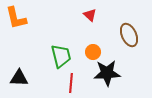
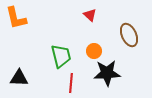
orange circle: moved 1 px right, 1 px up
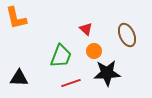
red triangle: moved 4 px left, 14 px down
brown ellipse: moved 2 px left
green trapezoid: rotated 35 degrees clockwise
red line: rotated 66 degrees clockwise
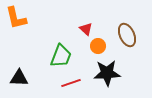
orange circle: moved 4 px right, 5 px up
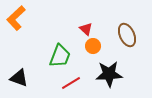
orange L-shape: rotated 60 degrees clockwise
orange circle: moved 5 px left
green trapezoid: moved 1 px left
black star: moved 2 px right, 1 px down
black triangle: rotated 18 degrees clockwise
red line: rotated 12 degrees counterclockwise
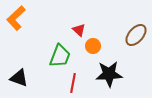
red triangle: moved 7 px left, 1 px down
brown ellipse: moved 9 px right; rotated 65 degrees clockwise
red line: moved 2 px right; rotated 48 degrees counterclockwise
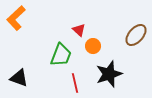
green trapezoid: moved 1 px right, 1 px up
black star: rotated 16 degrees counterclockwise
red line: moved 2 px right; rotated 24 degrees counterclockwise
